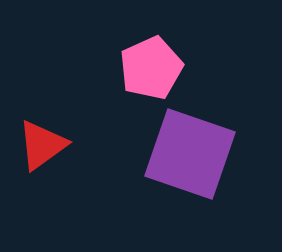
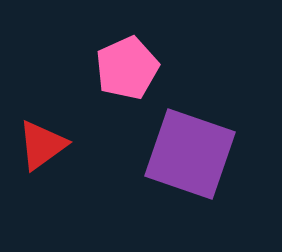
pink pentagon: moved 24 px left
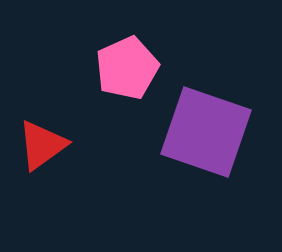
purple square: moved 16 px right, 22 px up
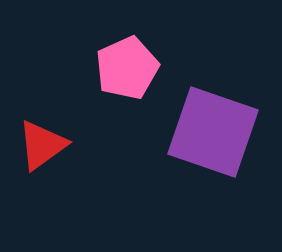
purple square: moved 7 px right
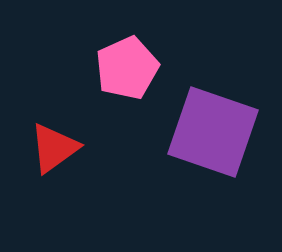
red triangle: moved 12 px right, 3 px down
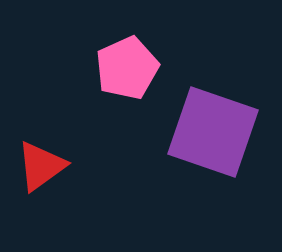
red triangle: moved 13 px left, 18 px down
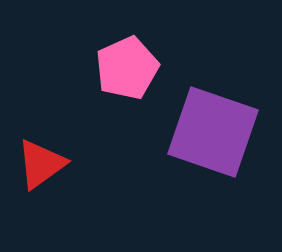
red triangle: moved 2 px up
